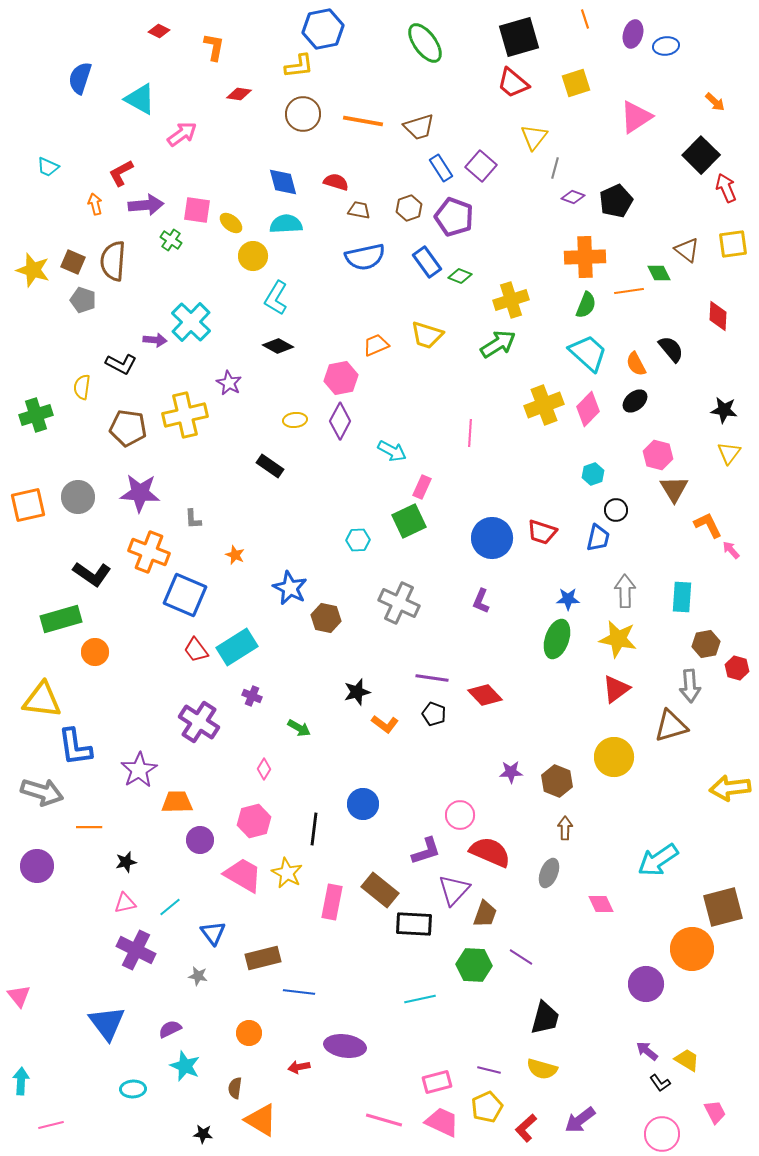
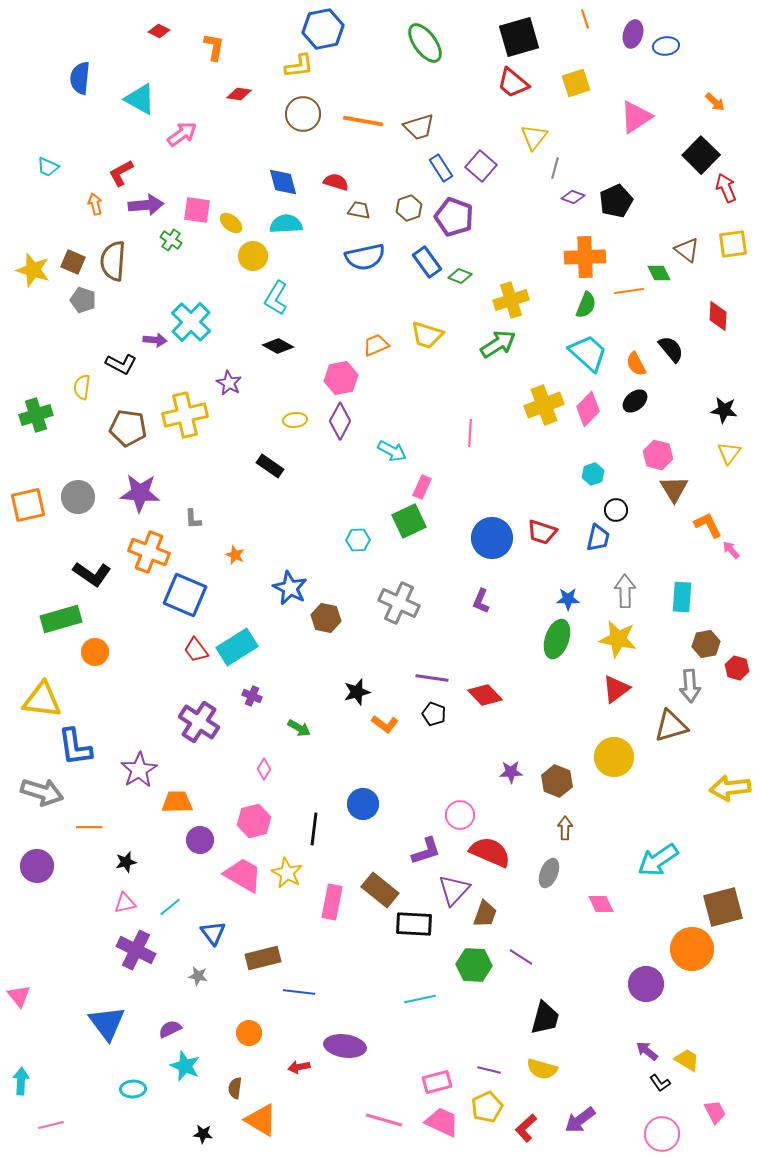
blue semicircle at (80, 78): rotated 12 degrees counterclockwise
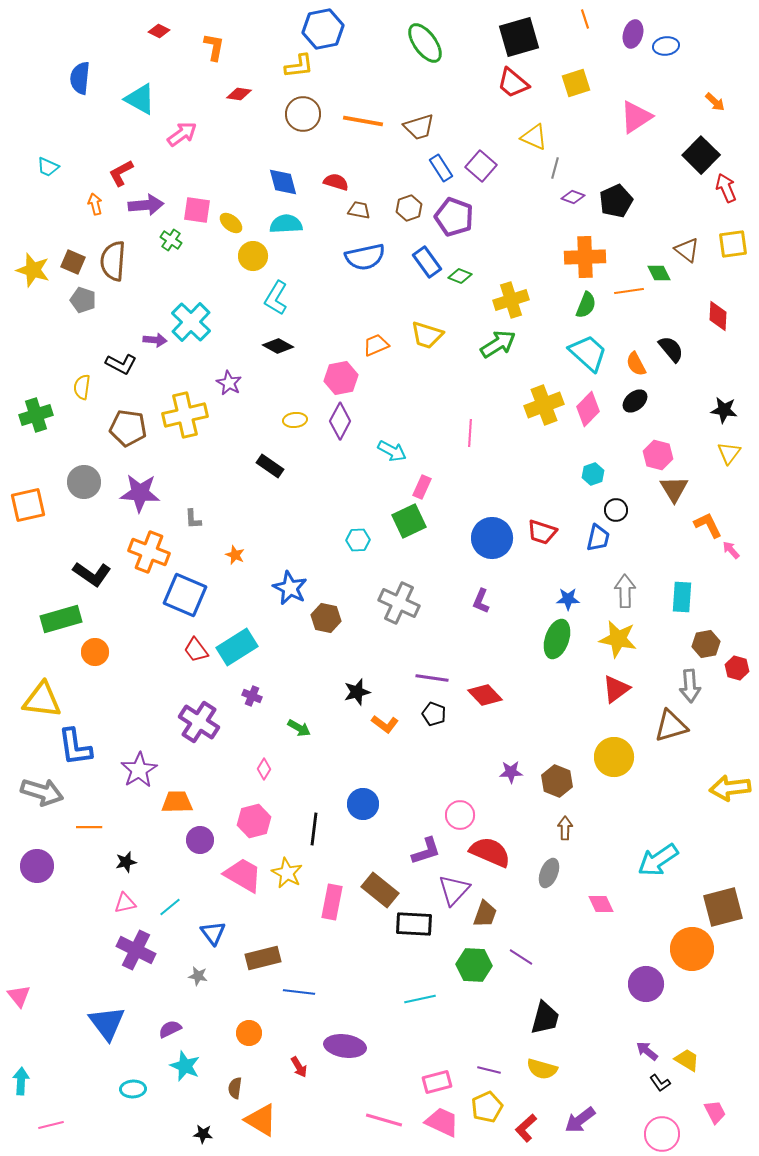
yellow triangle at (534, 137): rotated 44 degrees counterclockwise
gray circle at (78, 497): moved 6 px right, 15 px up
red arrow at (299, 1067): rotated 110 degrees counterclockwise
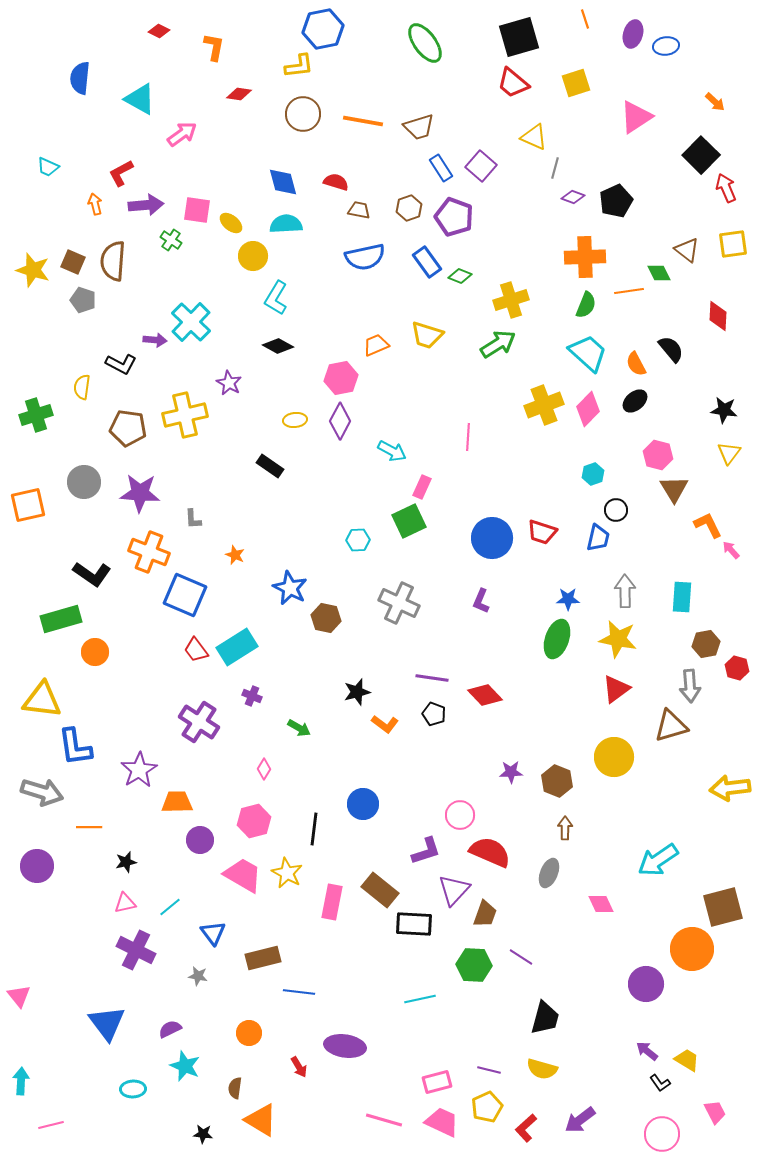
pink line at (470, 433): moved 2 px left, 4 px down
